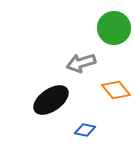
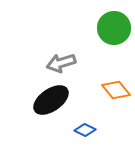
gray arrow: moved 20 px left
blue diamond: rotated 15 degrees clockwise
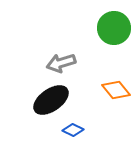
blue diamond: moved 12 px left
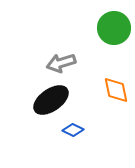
orange diamond: rotated 28 degrees clockwise
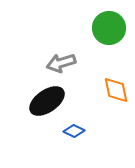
green circle: moved 5 px left
black ellipse: moved 4 px left, 1 px down
blue diamond: moved 1 px right, 1 px down
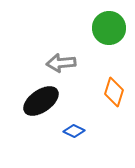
gray arrow: rotated 12 degrees clockwise
orange diamond: moved 2 px left, 2 px down; rotated 28 degrees clockwise
black ellipse: moved 6 px left
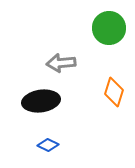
black ellipse: rotated 27 degrees clockwise
blue diamond: moved 26 px left, 14 px down
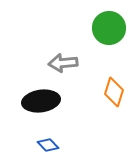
gray arrow: moved 2 px right
blue diamond: rotated 20 degrees clockwise
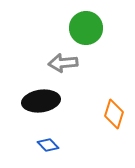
green circle: moved 23 px left
orange diamond: moved 22 px down
